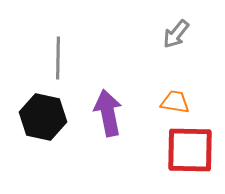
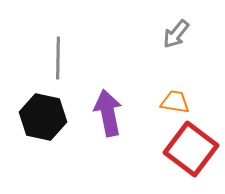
red square: moved 1 px right, 1 px up; rotated 36 degrees clockwise
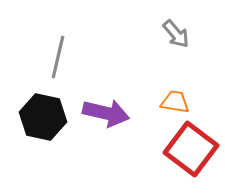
gray arrow: rotated 80 degrees counterclockwise
gray line: moved 1 px up; rotated 12 degrees clockwise
purple arrow: moved 2 px left; rotated 114 degrees clockwise
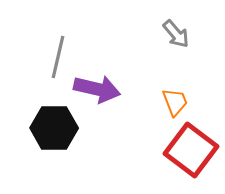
orange trapezoid: rotated 60 degrees clockwise
purple arrow: moved 9 px left, 24 px up
black hexagon: moved 11 px right, 11 px down; rotated 12 degrees counterclockwise
red square: moved 1 px down
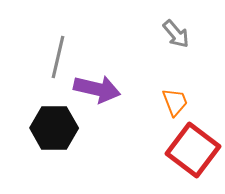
red square: moved 2 px right
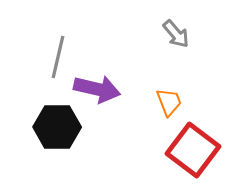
orange trapezoid: moved 6 px left
black hexagon: moved 3 px right, 1 px up
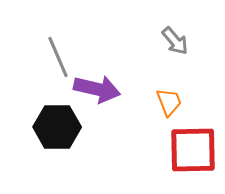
gray arrow: moved 1 px left, 7 px down
gray line: rotated 36 degrees counterclockwise
red square: rotated 38 degrees counterclockwise
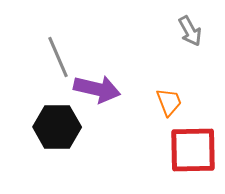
gray arrow: moved 15 px right, 10 px up; rotated 12 degrees clockwise
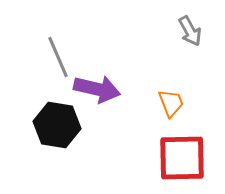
orange trapezoid: moved 2 px right, 1 px down
black hexagon: moved 2 px up; rotated 9 degrees clockwise
red square: moved 11 px left, 8 px down
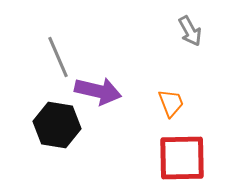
purple arrow: moved 1 px right, 2 px down
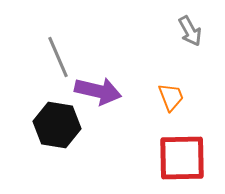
orange trapezoid: moved 6 px up
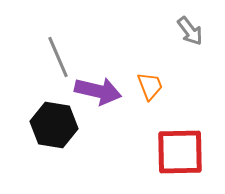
gray arrow: rotated 8 degrees counterclockwise
orange trapezoid: moved 21 px left, 11 px up
black hexagon: moved 3 px left
red square: moved 2 px left, 6 px up
